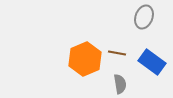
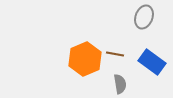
brown line: moved 2 px left, 1 px down
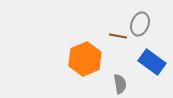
gray ellipse: moved 4 px left, 7 px down
brown line: moved 3 px right, 18 px up
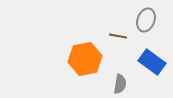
gray ellipse: moved 6 px right, 4 px up
orange hexagon: rotated 12 degrees clockwise
gray semicircle: rotated 18 degrees clockwise
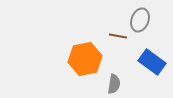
gray ellipse: moved 6 px left
gray semicircle: moved 6 px left
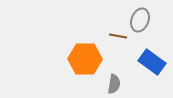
orange hexagon: rotated 12 degrees clockwise
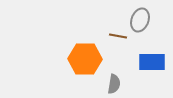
blue rectangle: rotated 36 degrees counterclockwise
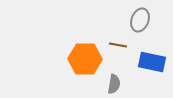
brown line: moved 9 px down
blue rectangle: rotated 12 degrees clockwise
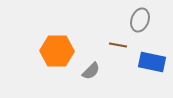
orange hexagon: moved 28 px left, 8 px up
gray semicircle: moved 23 px left, 13 px up; rotated 36 degrees clockwise
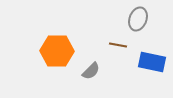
gray ellipse: moved 2 px left, 1 px up
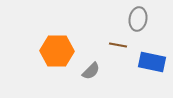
gray ellipse: rotated 10 degrees counterclockwise
